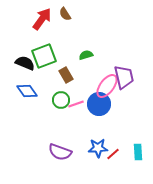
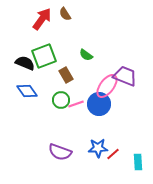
green semicircle: rotated 128 degrees counterclockwise
purple trapezoid: moved 1 px right, 1 px up; rotated 55 degrees counterclockwise
cyan rectangle: moved 10 px down
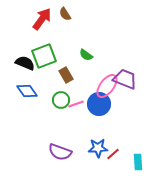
purple trapezoid: moved 3 px down
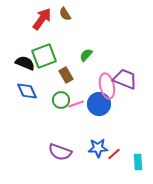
green semicircle: rotated 96 degrees clockwise
pink ellipse: rotated 50 degrees counterclockwise
blue diamond: rotated 10 degrees clockwise
red line: moved 1 px right
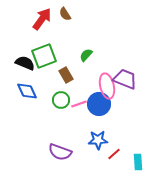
pink line: moved 3 px right
blue star: moved 8 px up
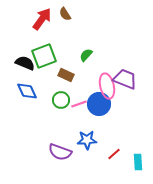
brown rectangle: rotated 35 degrees counterclockwise
blue star: moved 11 px left
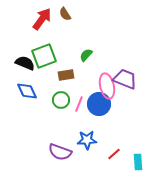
brown rectangle: rotated 35 degrees counterclockwise
pink line: rotated 49 degrees counterclockwise
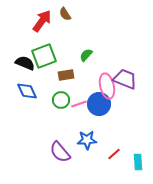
red arrow: moved 2 px down
pink line: rotated 49 degrees clockwise
purple semicircle: rotated 30 degrees clockwise
